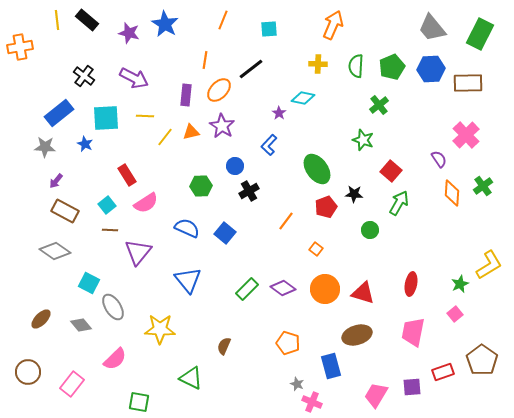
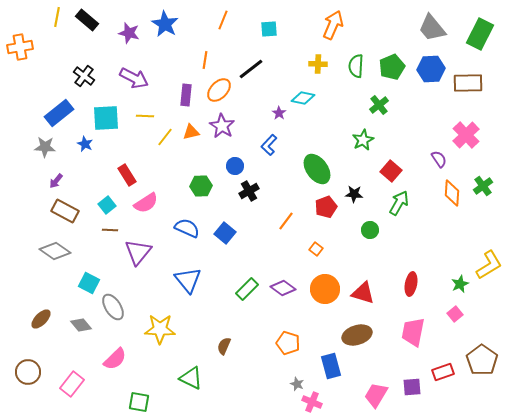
yellow line at (57, 20): moved 3 px up; rotated 18 degrees clockwise
green star at (363, 140): rotated 25 degrees clockwise
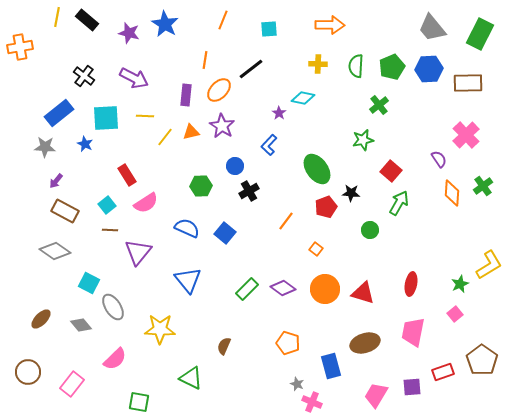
orange arrow at (333, 25): moved 3 px left; rotated 68 degrees clockwise
blue hexagon at (431, 69): moved 2 px left
green star at (363, 140): rotated 15 degrees clockwise
black star at (354, 194): moved 3 px left, 1 px up
brown ellipse at (357, 335): moved 8 px right, 8 px down
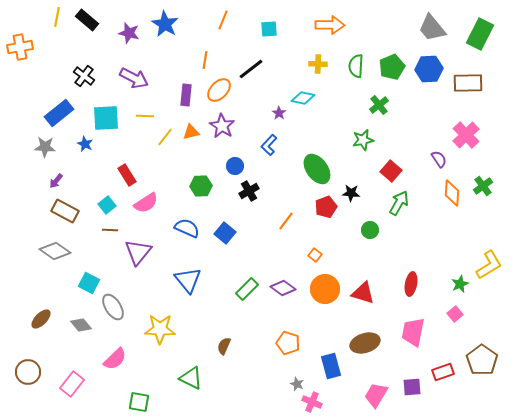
orange square at (316, 249): moved 1 px left, 6 px down
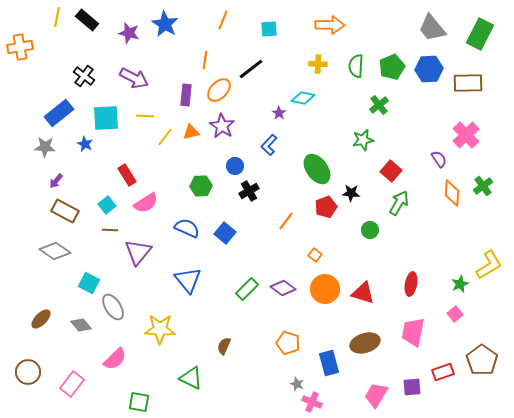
blue rectangle at (331, 366): moved 2 px left, 3 px up
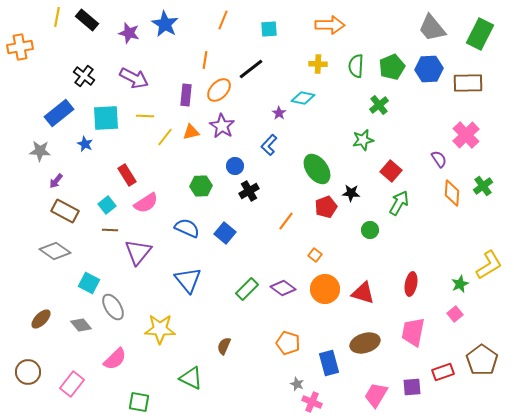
gray star at (45, 147): moved 5 px left, 4 px down
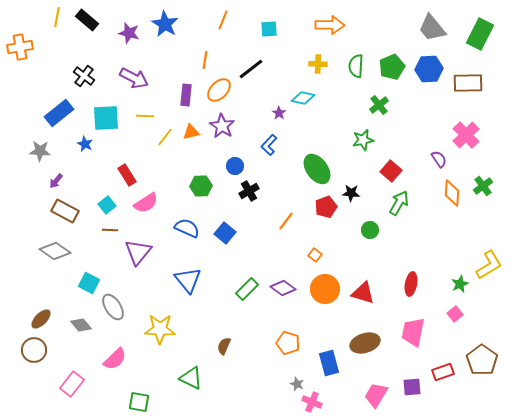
brown circle at (28, 372): moved 6 px right, 22 px up
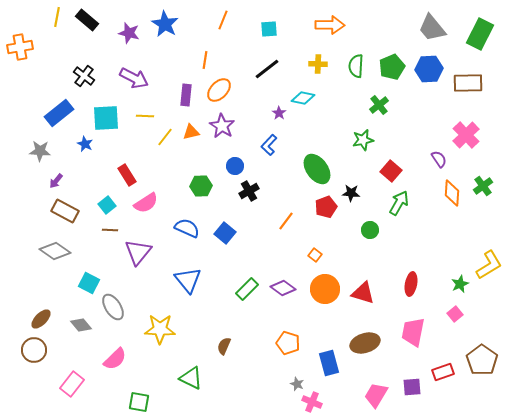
black line at (251, 69): moved 16 px right
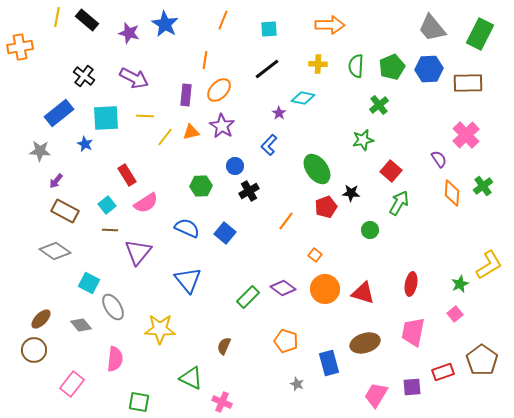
green rectangle at (247, 289): moved 1 px right, 8 px down
orange pentagon at (288, 343): moved 2 px left, 2 px up
pink semicircle at (115, 359): rotated 40 degrees counterclockwise
pink cross at (312, 402): moved 90 px left
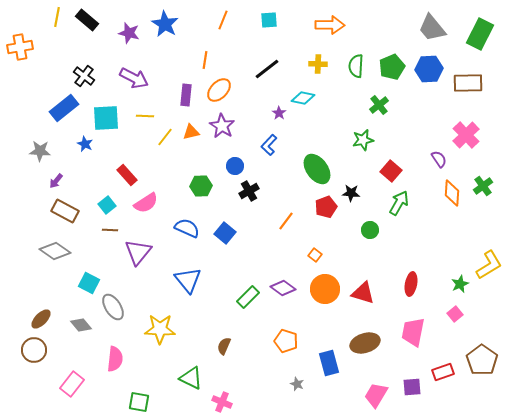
cyan square at (269, 29): moved 9 px up
blue rectangle at (59, 113): moved 5 px right, 5 px up
red rectangle at (127, 175): rotated 10 degrees counterclockwise
